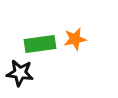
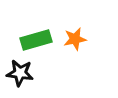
green rectangle: moved 4 px left, 4 px up; rotated 8 degrees counterclockwise
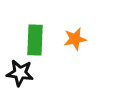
green rectangle: moved 1 px left; rotated 72 degrees counterclockwise
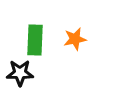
black star: rotated 8 degrees counterclockwise
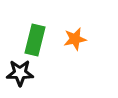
green rectangle: rotated 12 degrees clockwise
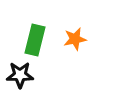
black star: moved 2 px down
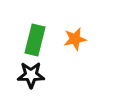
black star: moved 11 px right
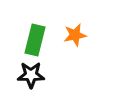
orange star: moved 4 px up
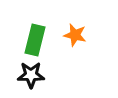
orange star: rotated 25 degrees clockwise
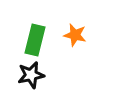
black star: rotated 12 degrees counterclockwise
